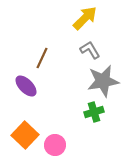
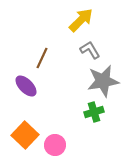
yellow arrow: moved 4 px left, 2 px down
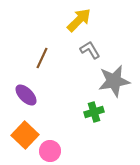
yellow arrow: moved 2 px left
gray star: moved 11 px right
purple ellipse: moved 9 px down
pink circle: moved 5 px left, 6 px down
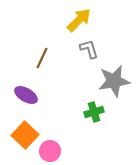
gray L-shape: moved 1 px left, 1 px up; rotated 15 degrees clockwise
purple ellipse: rotated 15 degrees counterclockwise
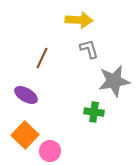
yellow arrow: rotated 48 degrees clockwise
green cross: rotated 24 degrees clockwise
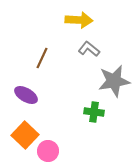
gray L-shape: rotated 35 degrees counterclockwise
pink circle: moved 2 px left
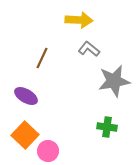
purple ellipse: moved 1 px down
green cross: moved 13 px right, 15 px down
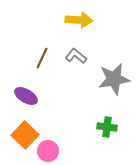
gray L-shape: moved 13 px left, 7 px down
gray star: moved 2 px up
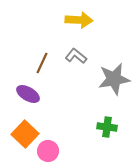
brown line: moved 5 px down
purple ellipse: moved 2 px right, 2 px up
orange square: moved 1 px up
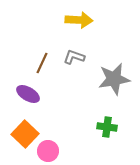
gray L-shape: moved 2 px left, 1 px down; rotated 20 degrees counterclockwise
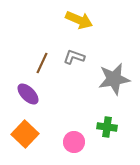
yellow arrow: rotated 20 degrees clockwise
purple ellipse: rotated 15 degrees clockwise
pink circle: moved 26 px right, 9 px up
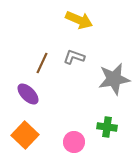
orange square: moved 1 px down
